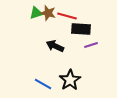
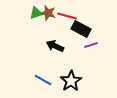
black rectangle: rotated 24 degrees clockwise
black star: moved 1 px right, 1 px down
blue line: moved 4 px up
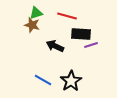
brown star: moved 16 px left, 12 px down
black rectangle: moved 5 px down; rotated 24 degrees counterclockwise
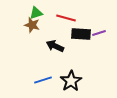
red line: moved 1 px left, 2 px down
purple line: moved 8 px right, 12 px up
blue line: rotated 48 degrees counterclockwise
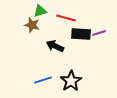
green triangle: moved 4 px right, 2 px up
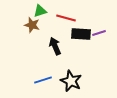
black arrow: rotated 42 degrees clockwise
black star: rotated 15 degrees counterclockwise
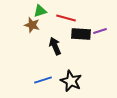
purple line: moved 1 px right, 2 px up
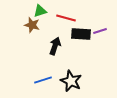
black arrow: rotated 42 degrees clockwise
